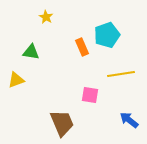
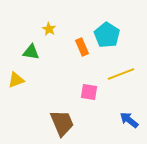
yellow star: moved 3 px right, 12 px down
cyan pentagon: rotated 20 degrees counterclockwise
yellow line: rotated 12 degrees counterclockwise
pink square: moved 1 px left, 3 px up
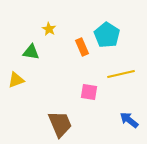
yellow line: rotated 8 degrees clockwise
brown trapezoid: moved 2 px left, 1 px down
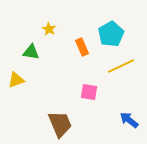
cyan pentagon: moved 4 px right, 1 px up; rotated 10 degrees clockwise
yellow line: moved 8 px up; rotated 12 degrees counterclockwise
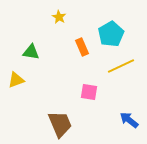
yellow star: moved 10 px right, 12 px up
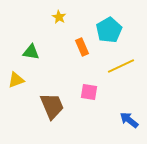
cyan pentagon: moved 2 px left, 4 px up
brown trapezoid: moved 8 px left, 18 px up
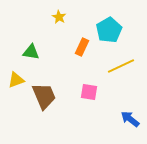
orange rectangle: rotated 48 degrees clockwise
brown trapezoid: moved 8 px left, 10 px up
blue arrow: moved 1 px right, 1 px up
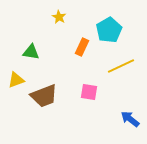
brown trapezoid: rotated 92 degrees clockwise
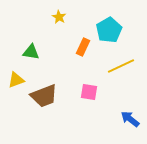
orange rectangle: moved 1 px right
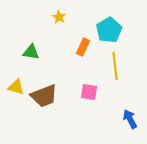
yellow line: moved 6 px left; rotated 72 degrees counterclockwise
yellow triangle: moved 7 px down; rotated 36 degrees clockwise
blue arrow: rotated 24 degrees clockwise
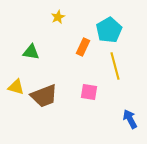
yellow star: moved 1 px left; rotated 16 degrees clockwise
yellow line: rotated 8 degrees counterclockwise
